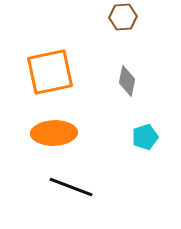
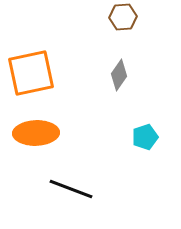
orange square: moved 19 px left, 1 px down
gray diamond: moved 8 px left, 6 px up; rotated 24 degrees clockwise
orange ellipse: moved 18 px left
black line: moved 2 px down
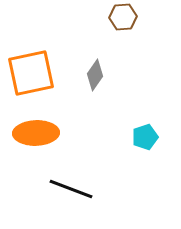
gray diamond: moved 24 px left
